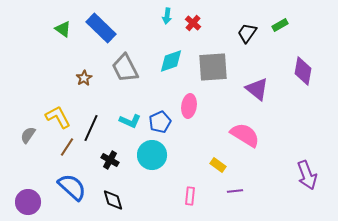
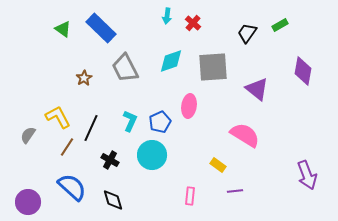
cyan L-shape: rotated 90 degrees counterclockwise
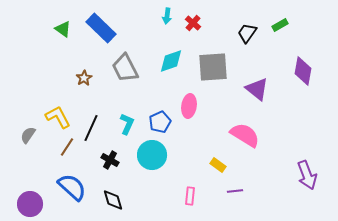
cyan L-shape: moved 3 px left, 3 px down
purple circle: moved 2 px right, 2 px down
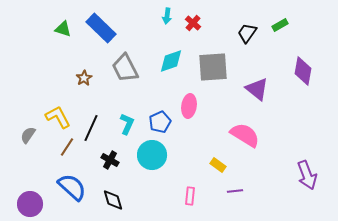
green triangle: rotated 18 degrees counterclockwise
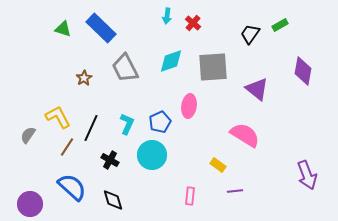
black trapezoid: moved 3 px right, 1 px down
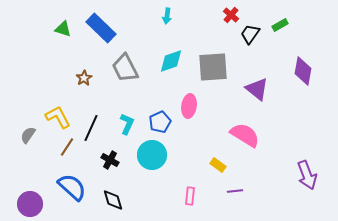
red cross: moved 38 px right, 8 px up
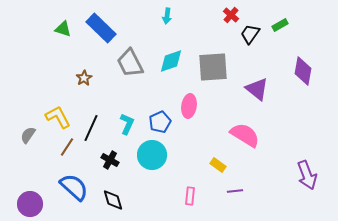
gray trapezoid: moved 5 px right, 5 px up
blue semicircle: moved 2 px right
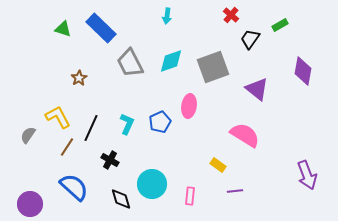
black trapezoid: moved 5 px down
gray square: rotated 16 degrees counterclockwise
brown star: moved 5 px left
cyan circle: moved 29 px down
black diamond: moved 8 px right, 1 px up
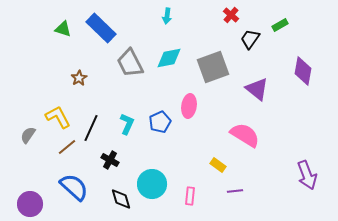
cyan diamond: moved 2 px left, 3 px up; rotated 8 degrees clockwise
brown line: rotated 18 degrees clockwise
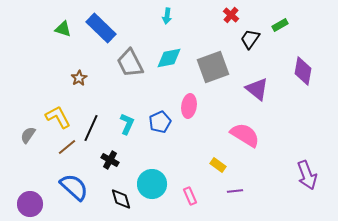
pink rectangle: rotated 30 degrees counterclockwise
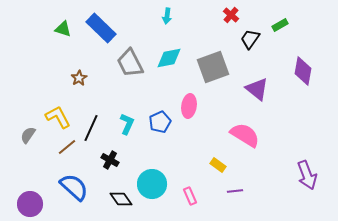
black diamond: rotated 20 degrees counterclockwise
